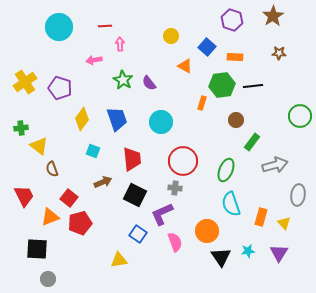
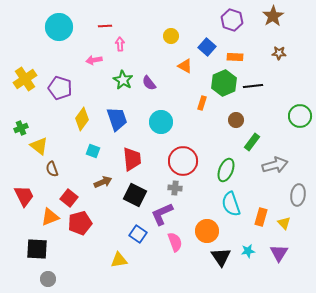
yellow cross at (25, 82): moved 3 px up
green hexagon at (222, 85): moved 2 px right, 2 px up; rotated 15 degrees counterclockwise
green cross at (21, 128): rotated 16 degrees counterclockwise
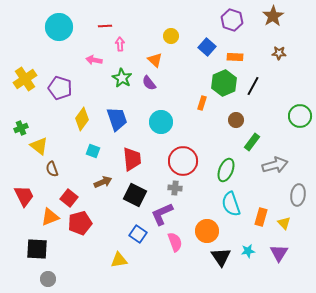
pink arrow at (94, 60): rotated 21 degrees clockwise
orange triangle at (185, 66): moved 30 px left, 6 px up; rotated 14 degrees clockwise
green star at (123, 80): moved 1 px left, 2 px up
black line at (253, 86): rotated 54 degrees counterclockwise
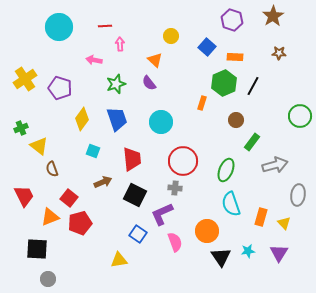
green star at (122, 78): moved 6 px left, 6 px down; rotated 24 degrees clockwise
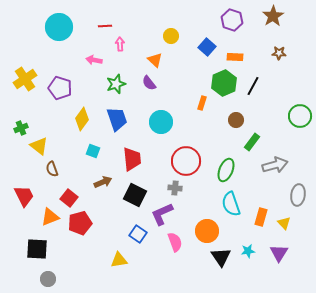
red circle at (183, 161): moved 3 px right
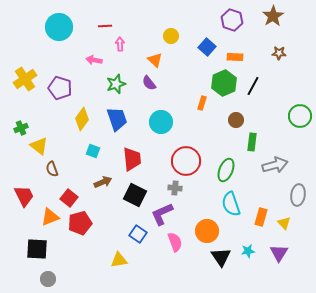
green rectangle at (252, 142): rotated 30 degrees counterclockwise
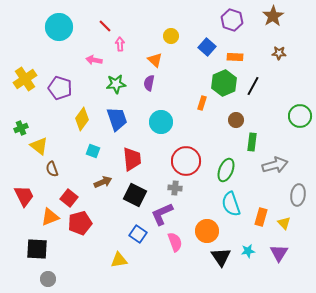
red line at (105, 26): rotated 48 degrees clockwise
purple semicircle at (149, 83): rotated 49 degrees clockwise
green star at (116, 84): rotated 12 degrees clockwise
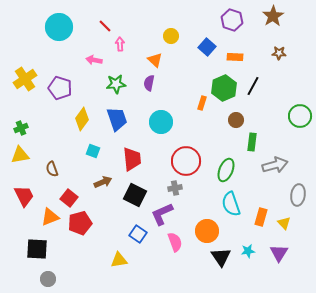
green hexagon at (224, 83): moved 5 px down
yellow triangle at (39, 146): moved 19 px left, 9 px down; rotated 48 degrees counterclockwise
gray cross at (175, 188): rotated 16 degrees counterclockwise
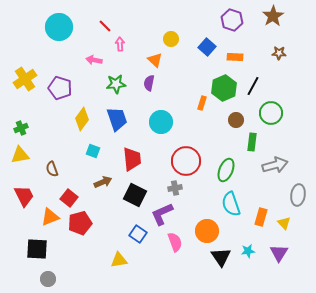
yellow circle at (171, 36): moved 3 px down
green circle at (300, 116): moved 29 px left, 3 px up
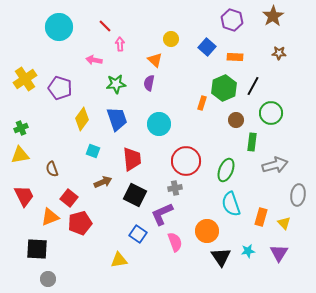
cyan circle at (161, 122): moved 2 px left, 2 px down
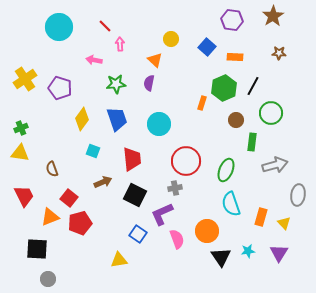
purple hexagon at (232, 20): rotated 10 degrees counterclockwise
yellow triangle at (20, 155): moved 2 px up; rotated 18 degrees clockwise
pink semicircle at (175, 242): moved 2 px right, 3 px up
